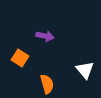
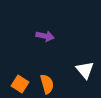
orange square: moved 26 px down
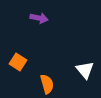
purple arrow: moved 6 px left, 18 px up
orange square: moved 2 px left, 22 px up
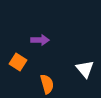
purple arrow: moved 1 px right, 22 px down; rotated 12 degrees counterclockwise
white triangle: moved 1 px up
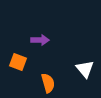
orange square: rotated 12 degrees counterclockwise
orange semicircle: moved 1 px right, 1 px up
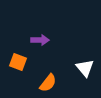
white triangle: moved 1 px up
orange semicircle: rotated 54 degrees clockwise
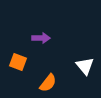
purple arrow: moved 1 px right, 2 px up
white triangle: moved 2 px up
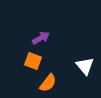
purple arrow: rotated 30 degrees counterclockwise
orange square: moved 15 px right, 1 px up
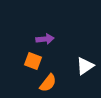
purple arrow: moved 4 px right, 1 px down; rotated 24 degrees clockwise
white triangle: rotated 36 degrees clockwise
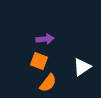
orange square: moved 6 px right
white triangle: moved 3 px left, 1 px down
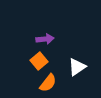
orange square: rotated 30 degrees clockwise
white triangle: moved 5 px left
